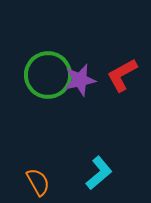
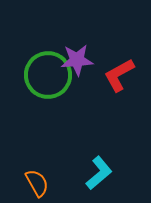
red L-shape: moved 3 px left
purple star: moved 3 px left, 20 px up; rotated 8 degrees clockwise
orange semicircle: moved 1 px left, 1 px down
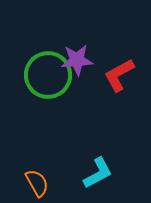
cyan L-shape: moved 1 px left; rotated 12 degrees clockwise
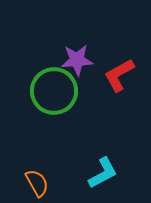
green circle: moved 6 px right, 16 px down
cyan L-shape: moved 5 px right
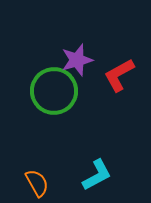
purple star: rotated 12 degrees counterclockwise
cyan L-shape: moved 6 px left, 2 px down
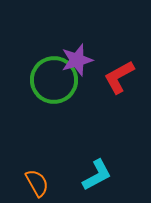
red L-shape: moved 2 px down
green circle: moved 11 px up
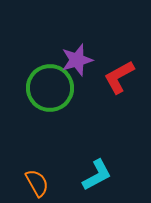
green circle: moved 4 px left, 8 px down
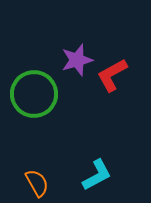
red L-shape: moved 7 px left, 2 px up
green circle: moved 16 px left, 6 px down
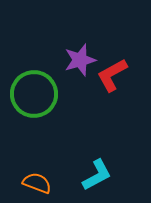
purple star: moved 3 px right
orange semicircle: rotated 40 degrees counterclockwise
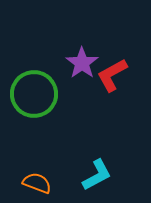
purple star: moved 2 px right, 3 px down; rotated 20 degrees counterclockwise
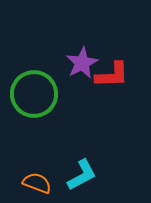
purple star: rotated 8 degrees clockwise
red L-shape: rotated 153 degrees counterclockwise
cyan L-shape: moved 15 px left
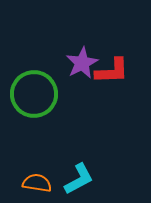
red L-shape: moved 4 px up
cyan L-shape: moved 3 px left, 4 px down
orange semicircle: rotated 12 degrees counterclockwise
